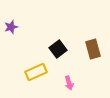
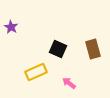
purple star: rotated 24 degrees counterclockwise
black square: rotated 30 degrees counterclockwise
pink arrow: rotated 144 degrees clockwise
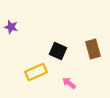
purple star: rotated 16 degrees counterclockwise
black square: moved 2 px down
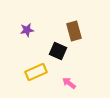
purple star: moved 16 px right, 3 px down; rotated 24 degrees counterclockwise
brown rectangle: moved 19 px left, 18 px up
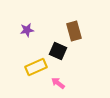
yellow rectangle: moved 5 px up
pink arrow: moved 11 px left
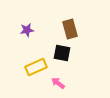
brown rectangle: moved 4 px left, 2 px up
black square: moved 4 px right, 2 px down; rotated 12 degrees counterclockwise
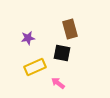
purple star: moved 1 px right, 8 px down
yellow rectangle: moved 1 px left
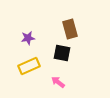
yellow rectangle: moved 6 px left, 1 px up
pink arrow: moved 1 px up
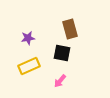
pink arrow: moved 2 px right, 1 px up; rotated 88 degrees counterclockwise
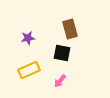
yellow rectangle: moved 4 px down
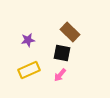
brown rectangle: moved 3 px down; rotated 30 degrees counterclockwise
purple star: moved 2 px down
pink arrow: moved 6 px up
